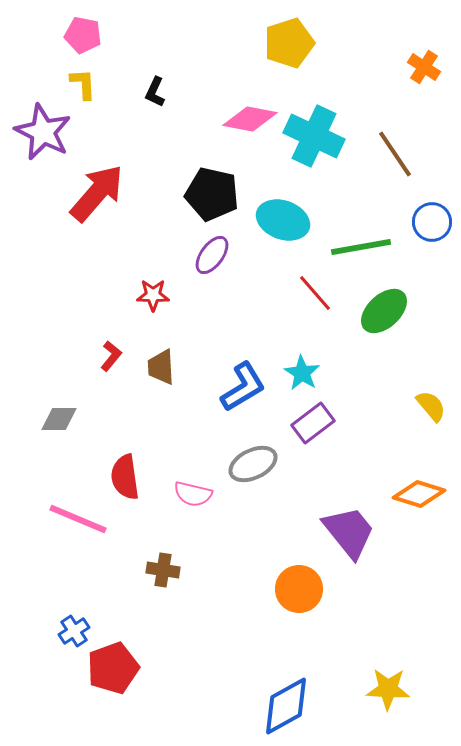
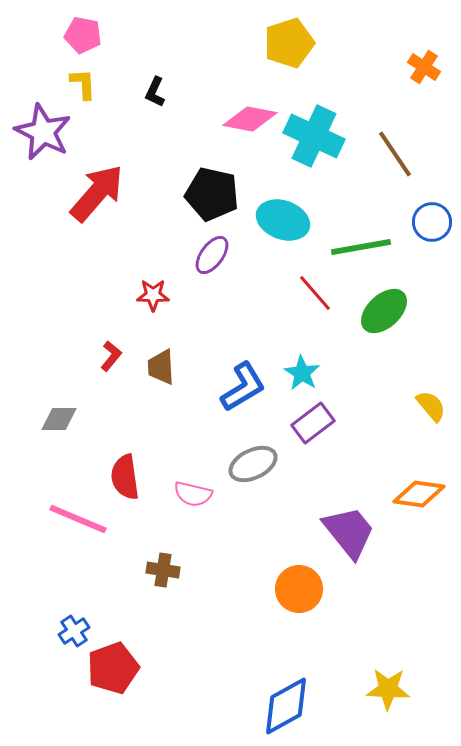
orange diamond: rotated 9 degrees counterclockwise
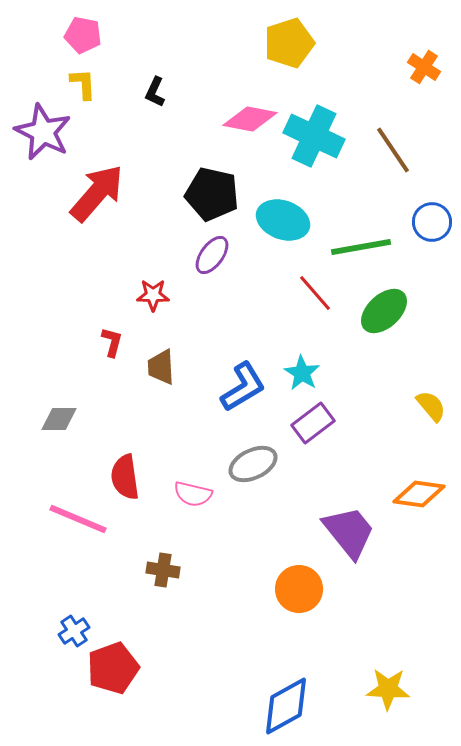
brown line: moved 2 px left, 4 px up
red L-shape: moved 1 px right, 14 px up; rotated 24 degrees counterclockwise
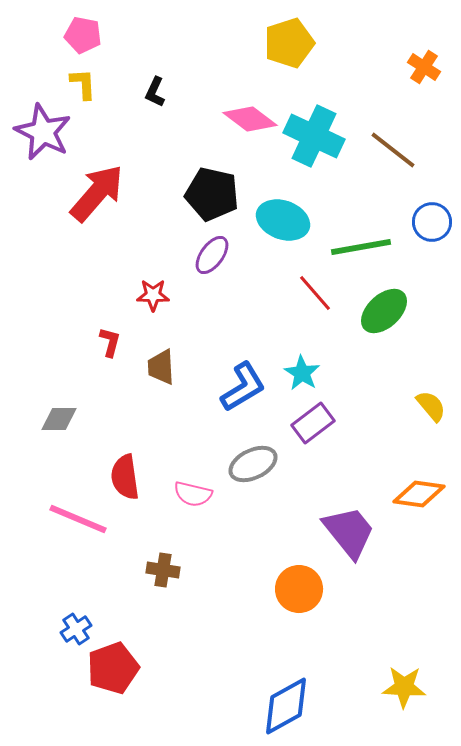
pink diamond: rotated 26 degrees clockwise
brown line: rotated 18 degrees counterclockwise
red L-shape: moved 2 px left
blue cross: moved 2 px right, 2 px up
yellow star: moved 16 px right, 2 px up
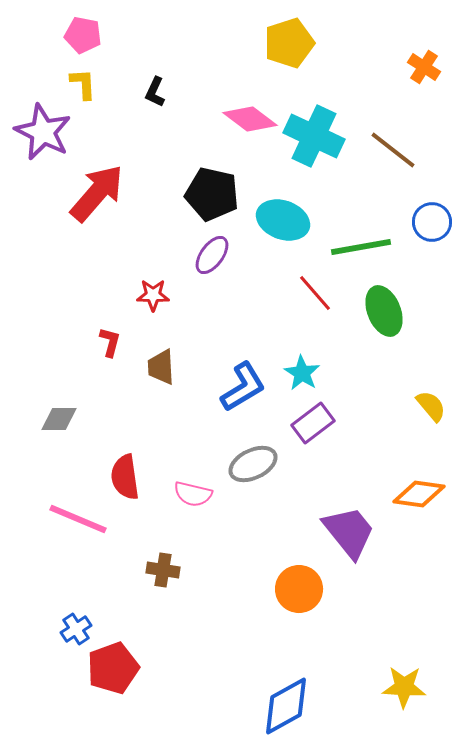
green ellipse: rotated 69 degrees counterclockwise
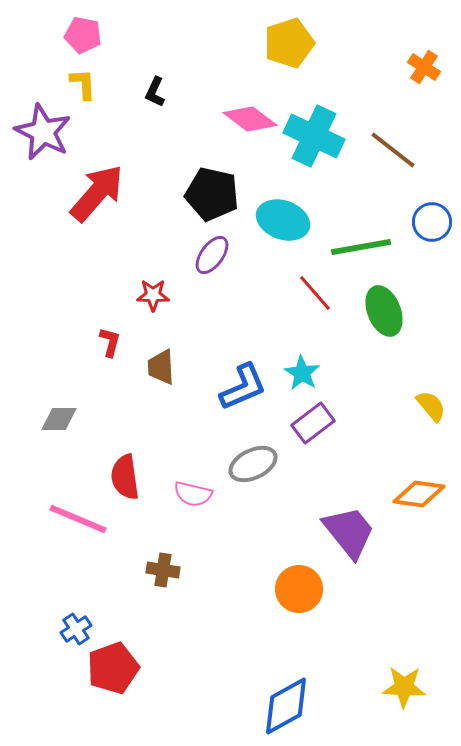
blue L-shape: rotated 8 degrees clockwise
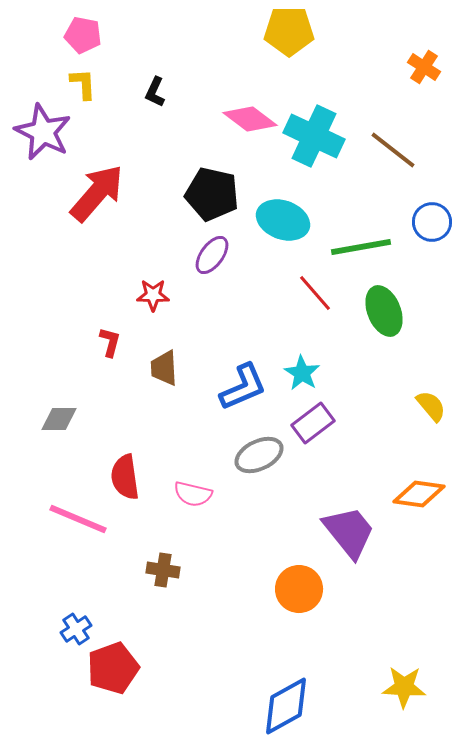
yellow pentagon: moved 12 px up; rotated 18 degrees clockwise
brown trapezoid: moved 3 px right, 1 px down
gray ellipse: moved 6 px right, 9 px up
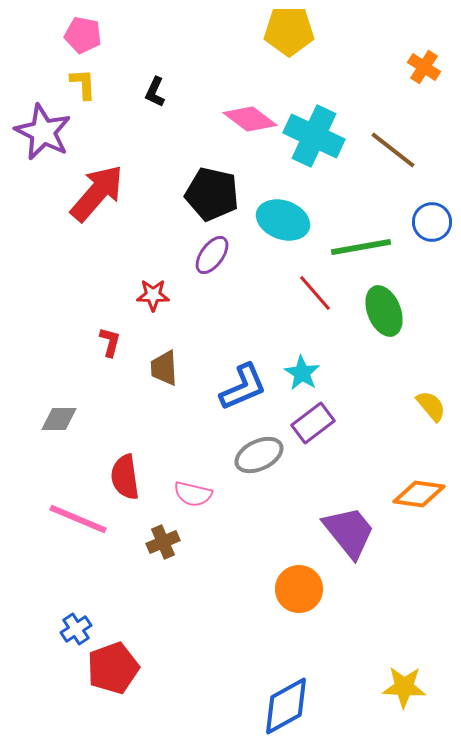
brown cross: moved 28 px up; rotated 32 degrees counterclockwise
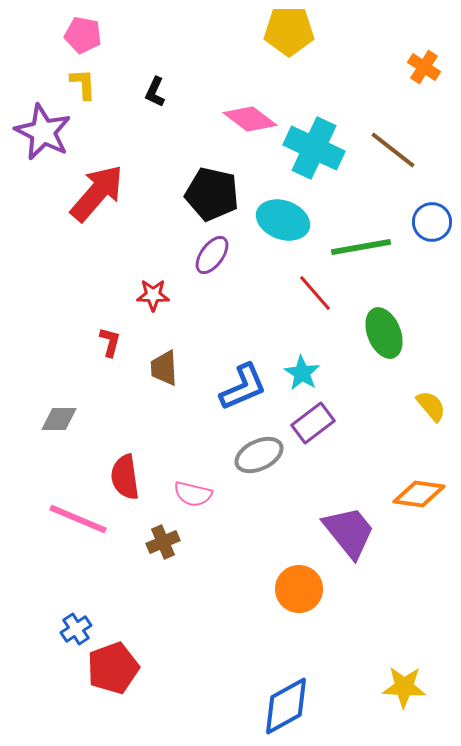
cyan cross: moved 12 px down
green ellipse: moved 22 px down
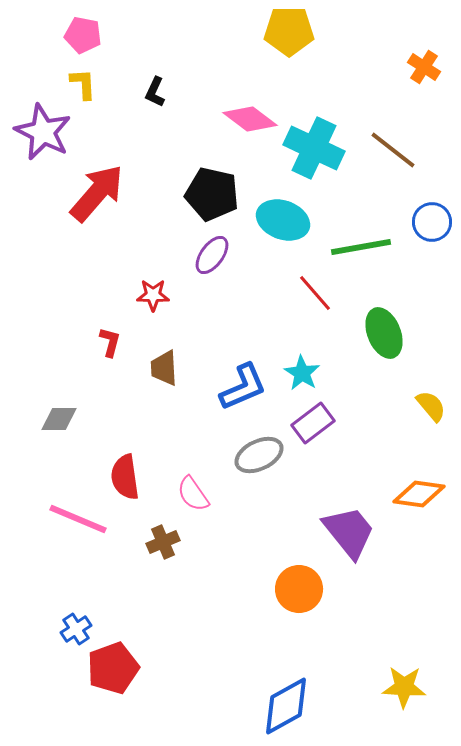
pink semicircle: rotated 42 degrees clockwise
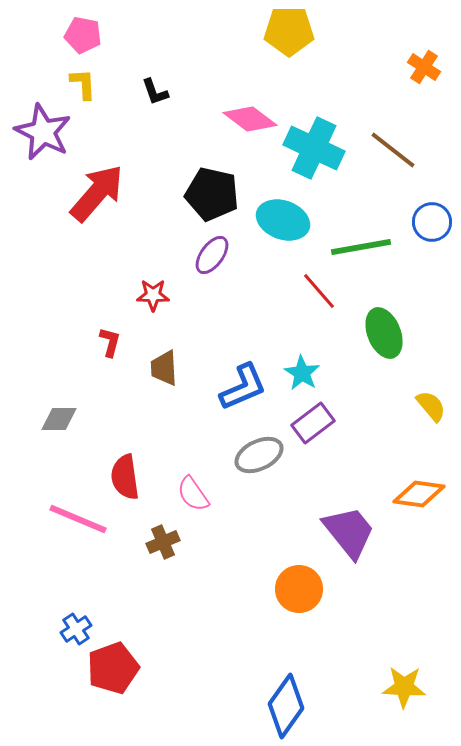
black L-shape: rotated 44 degrees counterclockwise
red line: moved 4 px right, 2 px up
blue diamond: rotated 26 degrees counterclockwise
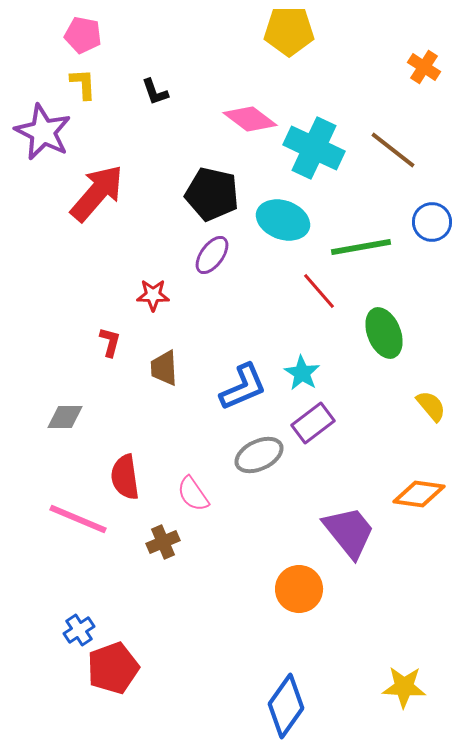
gray diamond: moved 6 px right, 2 px up
blue cross: moved 3 px right, 1 px down
